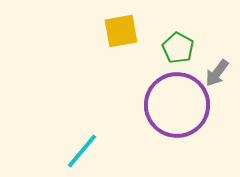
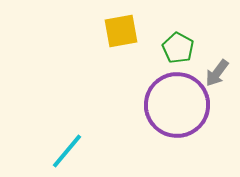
cyan line: moved 15 px left
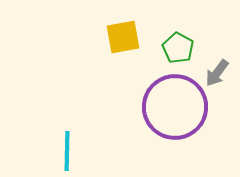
yellow square: moved 2 px right, 6 px down
purple circle: moved 2 px left, 2 px down
cyan line: rotated 39 degrees counterclockwise
